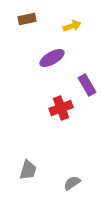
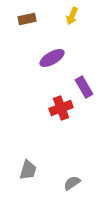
yellow arrow: moved 10 px up; rotated 132 degrees clockwise
purple rectangle: moved 3 px left, 2 px down
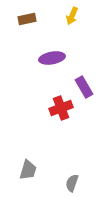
purple ellipse: rotated 20 degrees clockwise
gray semicircle: rotated 36 degrees counterclockwise
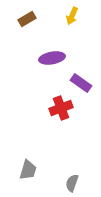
brown rectangle: rotated 18 degrees counterclockwise
purple rectangle: moved 3 px left, 4 px up; rotated 25 degrees counterclockwise
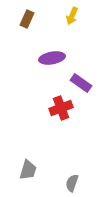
brown rectangle: rotated 36 degrees counterclockwise
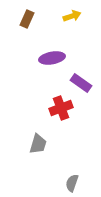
yellow arrow: rotated 132 degrees counterclockwise
gray trapezoid: moved 10 px right, 26 px up
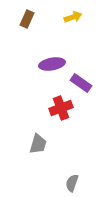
yellow arrow: moved 1 px right, 1 px down
purple ellipse: moved 6 px down
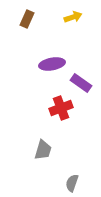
gray trapezoid: moved 5 px right, 6 px down
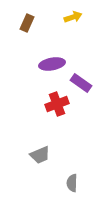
brown rectangle: moved 4 px down
red cross: moved 4 px left, 4 px up
gray trapezoid: moved 3 px left, 5 px down; rotated 50 degrees clockwise
gray semicircle: rotated 18 degrees counterclockwise
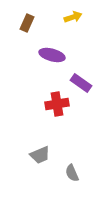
purple ellipse: moved 9 px up; rotated 25 degrees clockwise
red cross: rotated 10 degrees clockwise
gray semicircle: moved 10 px up; rotated 24 degrees counterclockwise
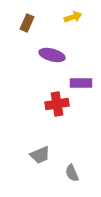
purple rectangle: rotated 35 degrees counterclockwise
